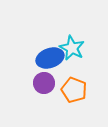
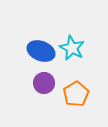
blue ellipse: moved 9 px left, 7 px up; rotated 40 degrees clockwise
orange pentagon: moved 2 px right, 4 px down; rotated 20 degrees clockwise
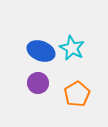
purple circle: moved 6 px left
orange pentagon: moved 1 px right
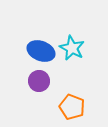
purple circle: moved 1 px right, 2 px up
orange pentagon: moved 5 px left, 13 px down; rotated 20 degrees counterclockwise
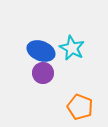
purple circle: moved 4 px right, 8 px up
orange pentagon: moved 8 px right
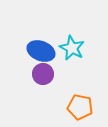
purple circle: moved 1 px down
orange pentagon: rotated 10 degrees counterclockwise
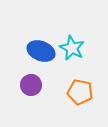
purple circle: moved 12 px left, 11 px down
orange pentagon: moved 15 px up
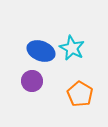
purple circle: moved 1 px right, 4 px up
orange pentagon: moved 2 px down; rotated 20 degrees clockwise
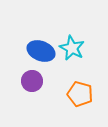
orange pentagon: rotated 15 degrees counterclockwise
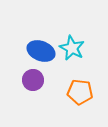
purple circle: moved 1 px right, 1 px up
orange pentagon: moved 2 px up; rotated 10 degrees counterclockwise
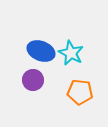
cyan star: moved 1 px left, 5 px down
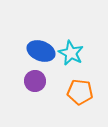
purple circle: moved 2 px right, 1 px down
